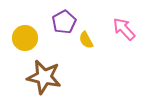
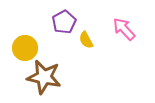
yellow circle: moved 10 px down
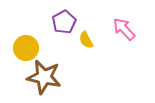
yellow circle: moved 1 px right
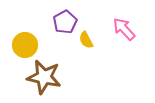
purple pentagon: moved 1 px right
yellow circle: moved 1 px left, 3 px up
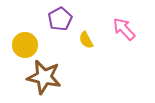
purple pentagon: moved 5 px left, 3 px up
